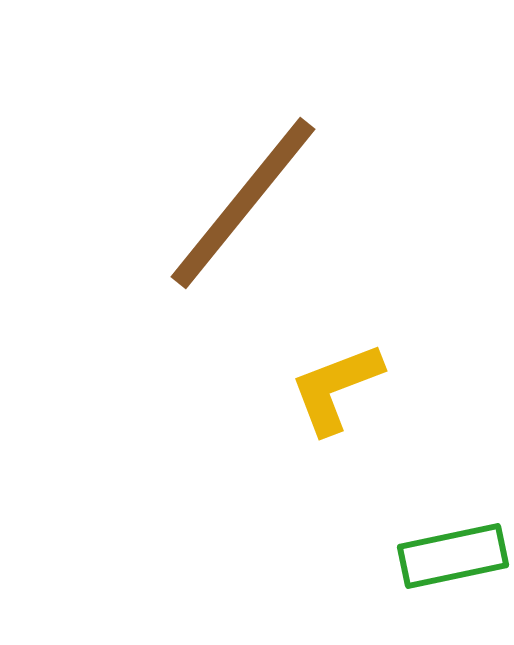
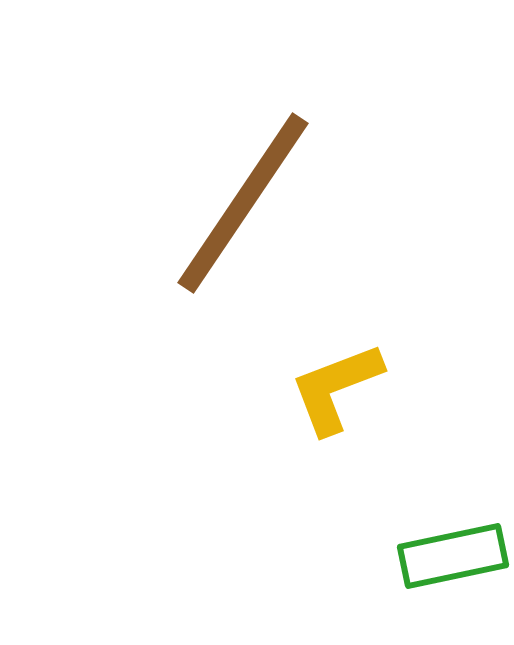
brown line: rotated 5 degrees counterclockwise
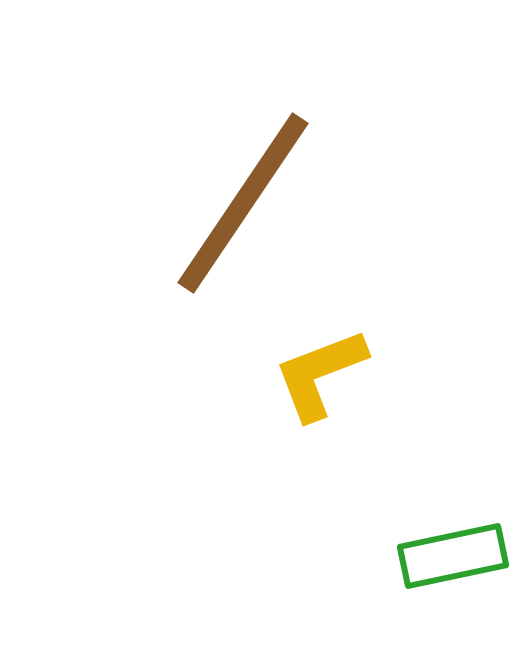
yellow L-shape: moved 16 px left, 14 px up
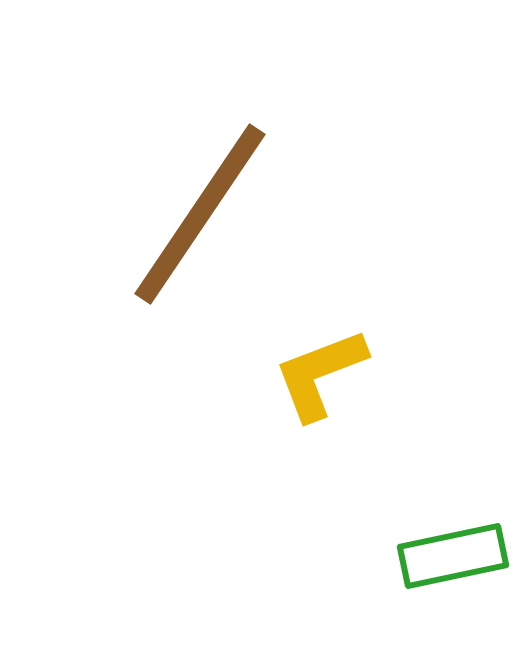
brown line: moved 43 px left, 11 px down
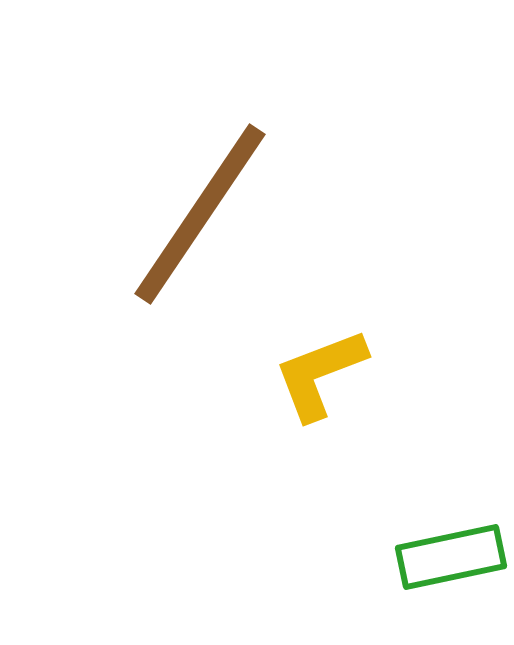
green rectangle: moved 2 px left, 1 px down
